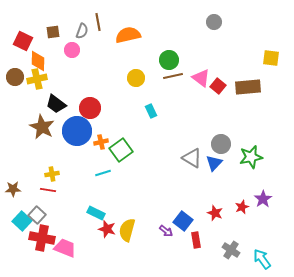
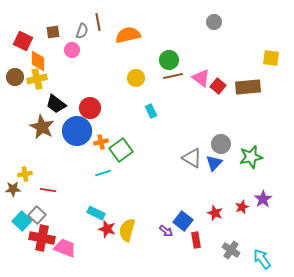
yellow cross at (52, 174): moved 27 px left
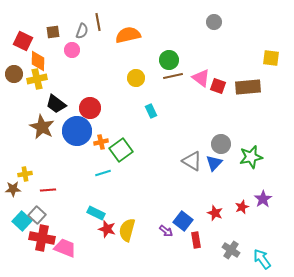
brown circle at (15, 77): moved 1 px left, 3 px up
red square at (218, 86): rotated 21 degrees counterclockwise
gray triangle at (192, 158): moved 3 px down
red line at (48, 190): rotated 14 degrees counterclockwise
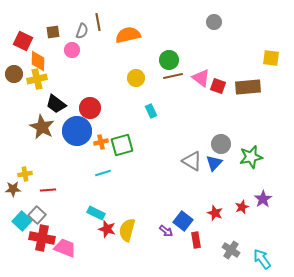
green square at (121, 150): moved 1 px right, 5 px up; rotated 20 degrees clockwise
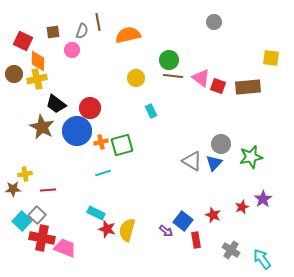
brown line at (173, 76): rotated 18 degrees clockwise
red star at (215, 213): moved 2 px left, 2 px down
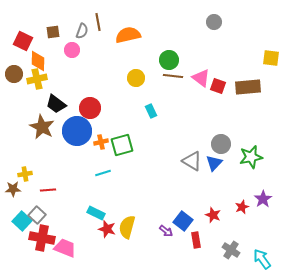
yellow semicircle at (127, 230): moved 3 px up
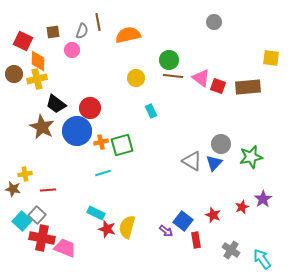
brown star at (13, 189): rotated 14 degrees clockwise
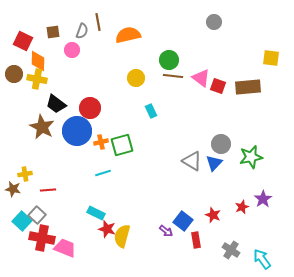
yellow cross at (37, 79): rotated 24 degrees clockwise
yellow semicircle at (127, 227): moved 5 px left, 9 px down
